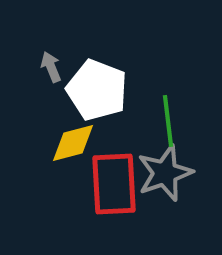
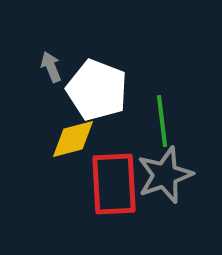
green line: moved 6 px left
yellow diamond: moved 4 px up
gray star: moved 2 px down
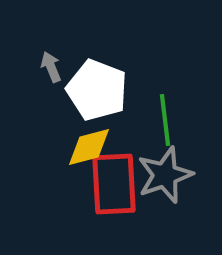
green line: moved 3 px right, 1 px up
yellow diamond: moved 16 px right, 8 px down
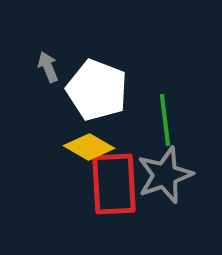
gray arrow: moved 3 px left
yellow diamond: rotated 45 degrees clockwise
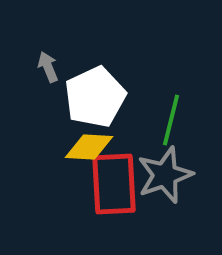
white pentagon: moved 2 px left, 7 px down; rotated 26 degrees clockwise
green line: moved 6 px right; rotated 21 degrees clockwise
yellow diamond: rotated 27 degrees counterclockwise
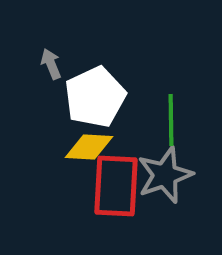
gray arrow: moved 3 px right, 3 px up
green line: rotated 15 degrees counterclockwise
red rectangle: moved 2 px right, 2 px down; rotated 6 degrees clockwise
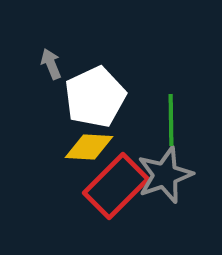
red rectangle: rotated 42 degrees clockwise
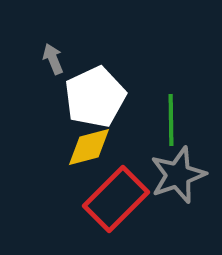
gray arrow: moved 2 px right, 5 px up
yellow diamond: rotated 18 degrees counterclockwise
gray star: moved 13 px right
red rectangle: moved 13 px down
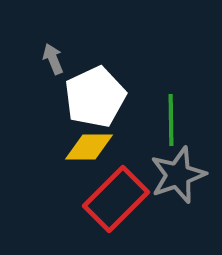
yellow diamond: rotated 15 degrees clockwise
